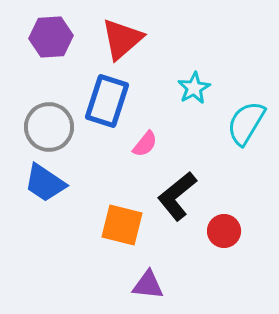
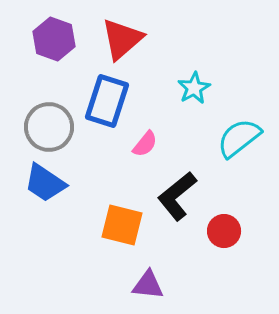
purple hexagon: moved 3 px right, 2 px down; rotated 24 degrees clockwise
cyan semicircle: moved 7 px left, 15 px down; rotated 21 degrees clockwise
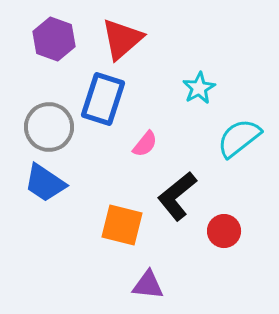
cyan star: moved 5 px right
blue rectangle: moved 4 px left, 2 px up
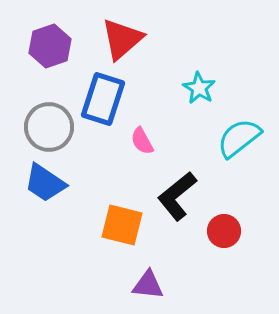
purple hexagon: moved 4 px left, 7 px down; rotated 21 degrees clockwise
cyan star: rotated 12 degrees counterclockwise
pink semicircle: moved 3 px left, 3 px up; rotated 112 degrees clockwise
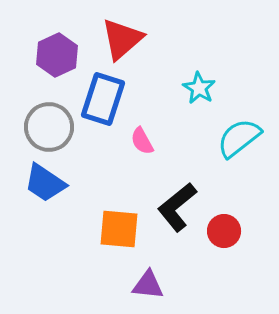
purple hexagon: moved 7 px right, 9 px down; rotated 6 degrees counterclockwise
black L-shape: moved 11 px down
orange square: moved 3 px left, 4 px down; rotated 9 degrees counterclockwise
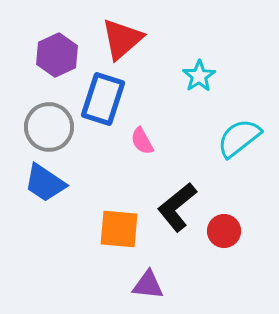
cyan star: moved 12 px up; rotated 8 degrees clockwise
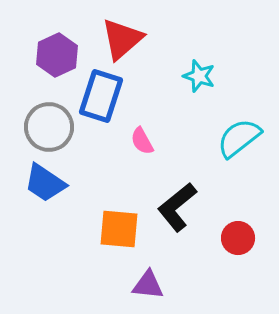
cyan star: rotated 20 degrees counterclockwise
blue rectangle: moved 2 px left, 3 px up
red circle: moved 14 px right, 7 px down
